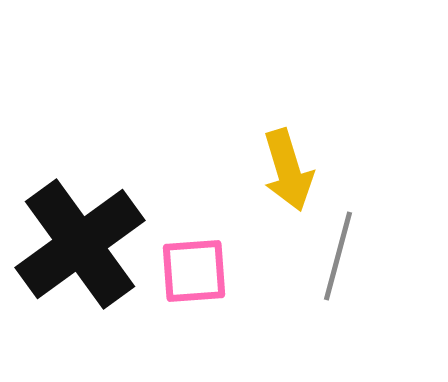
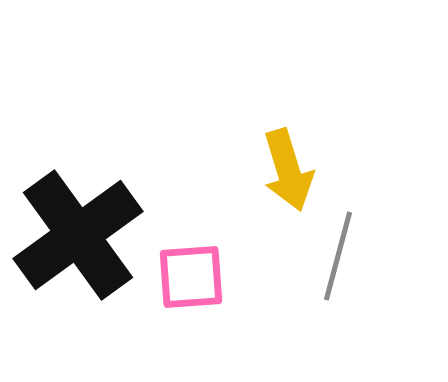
black cross: moved 2 px left, 9 px up
pink square: moved 3 px left, 6 px down
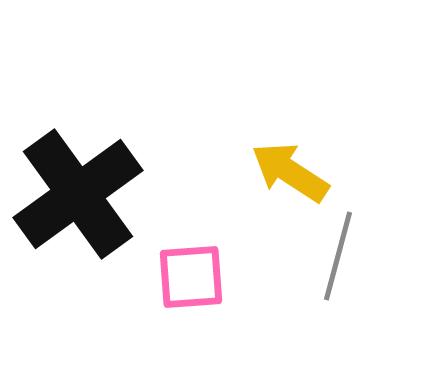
yellow arrow: moved 2 px right, 2 px down; rotated 140 degrees clockwise
black cross: moved 41 px up
